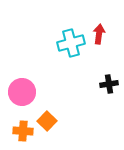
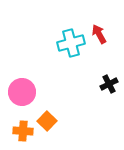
red arrow: rotated 36 degrees counterclockwise
black cross: rotated 18 degrees counterclockwise
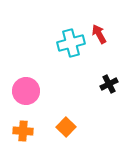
pink circle: moved 4 px right, 1 px up
orange square: moved 19 px right, 6 px down
